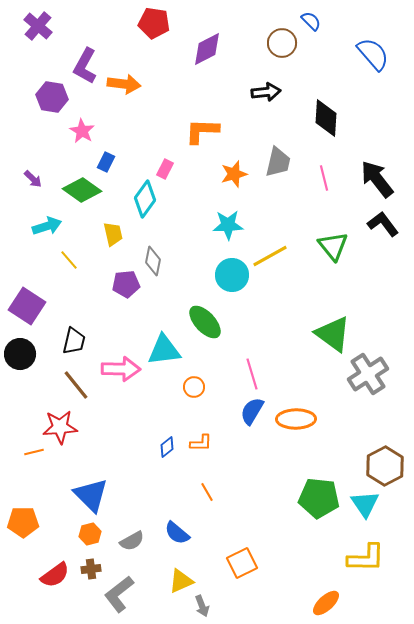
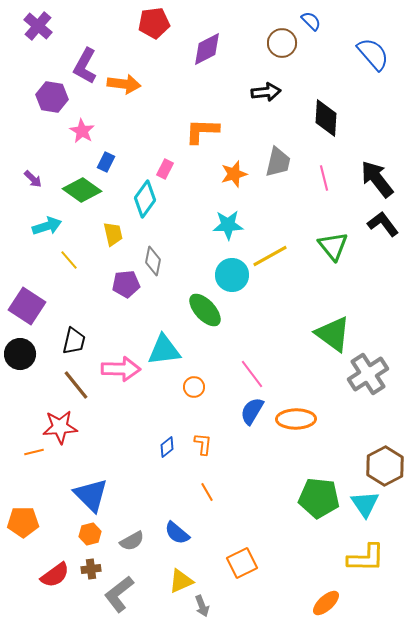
red pentagon at (154, 23): rotated 16 degrees counterclockwise
green ellipse at (205, 322): moved 12 px up
pink line at (252, 374): rotated 20 degrees counterclockwise
orange L-shape at (201, 443): moved 2 px right, 1 px down; rotated 85 degrees counterclockwise
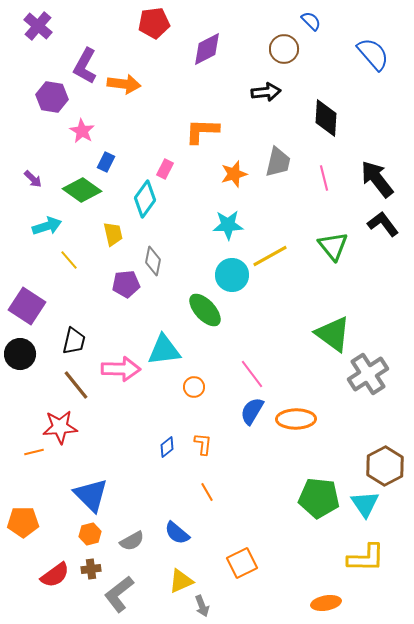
brown circle at (282, 43): moved 2 px right, 6 px down
orange ellipse at (326, 603): rotated 32 degrees clockwise
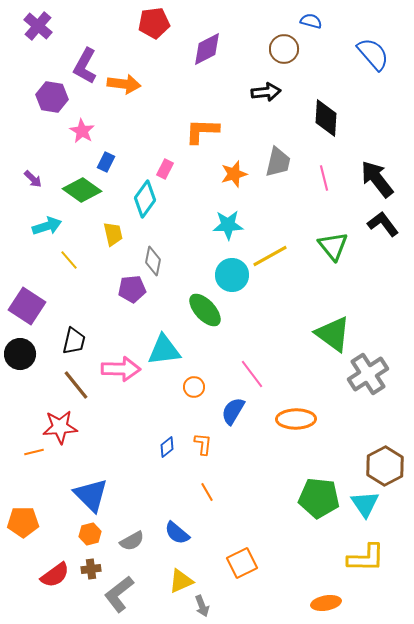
blue semicircle at (311, 21): rotated 30 degrees counterclockwise
purple pentagon at (126, 284): moved 6 px right, 5 px down
blue semicircle at (252, 411): moved 19 px left
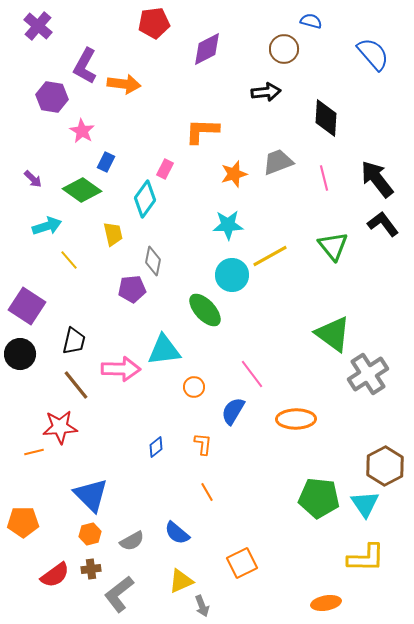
gray trapezoid at (278, 162): rotated 124 degrees counterclockwise
blue diamond at (167, 447): moved 11 px left
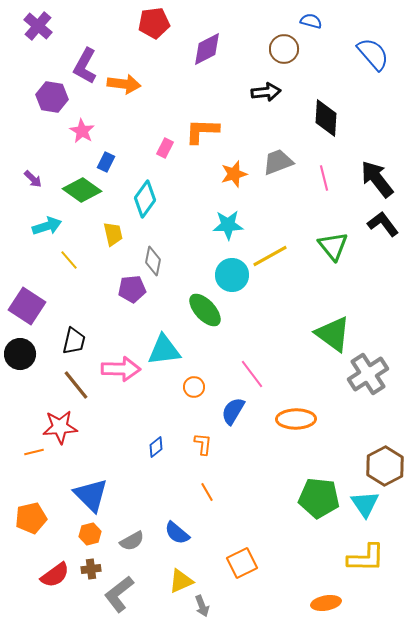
pink rectangle at (165, 169): moved 21 px up
orange pentagon at (23, 522): moved 8 px right, 4 px up; rotated 12 degrees counterclockwise
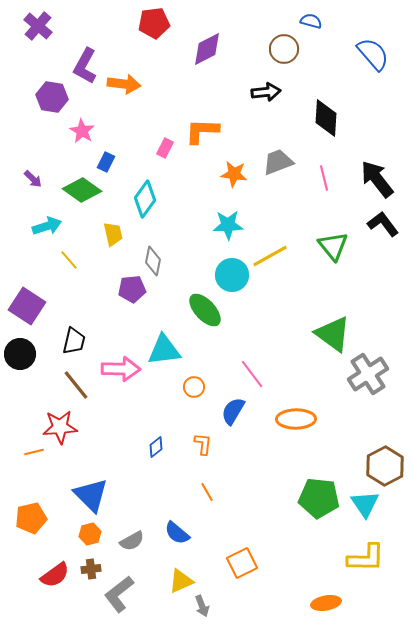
orange star at (234, 174): rotated 24 degrees clockwise
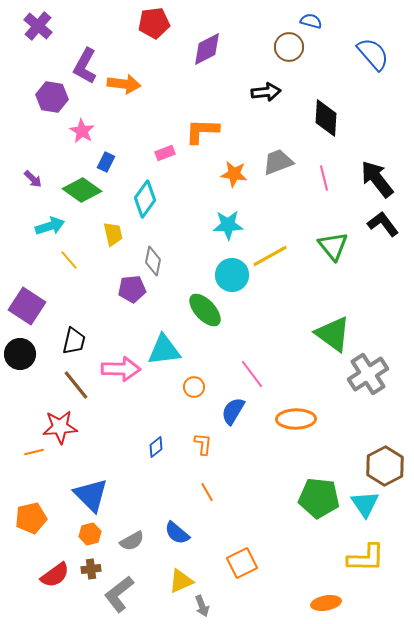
brown circle at (284, 49): moved 5 px right, 2 px up
pink rectangle at (165, 148): moved 5 px down; rotated 42 degrees clockwise
cyan arrow at (47, 226): moved 3 px right
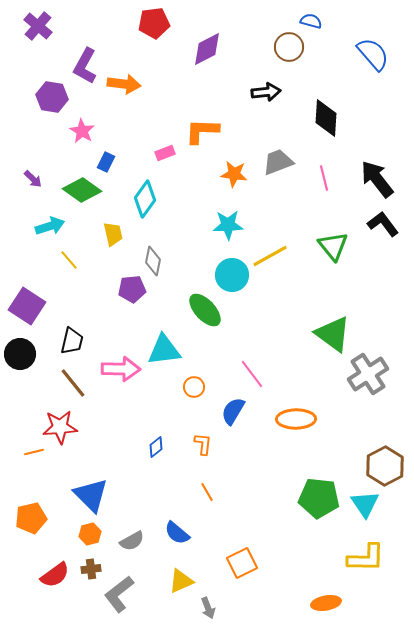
black trapezoid at (74, 341): moved 2 px left
brown line at (76, 385): moved 3 px left, 2 px up
gray arrow at (202, 606): moved 6 px right, 2 px down
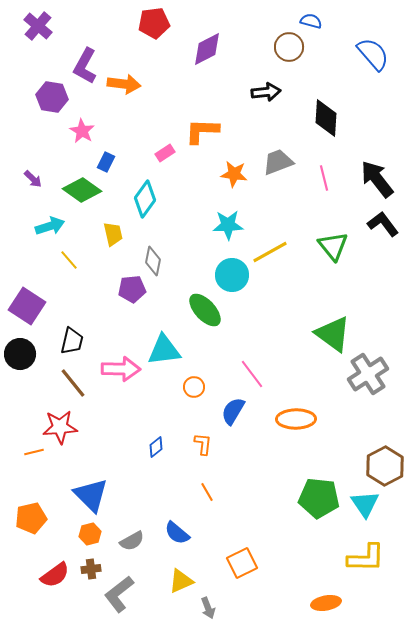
pink rectangle at (165, 153): rotated 12 degrees counterclockwise
yellow line at (270, 256): moved 4 px up
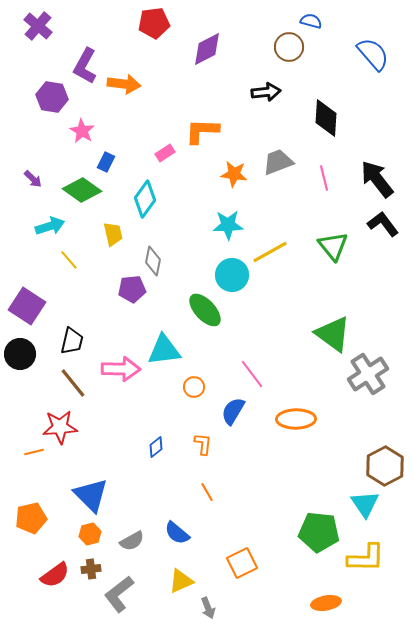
green pentagon at (319, 498): moved 34 px down
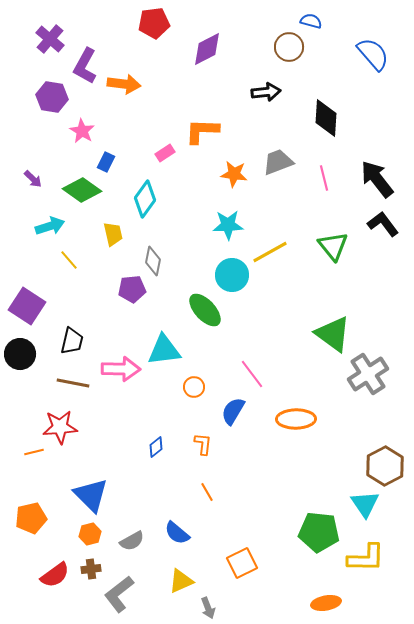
purple cross at (38, 26): moved 12 px right, 13 px down
brown line at (73, 383): rotated 40 degrees counterclockwise
